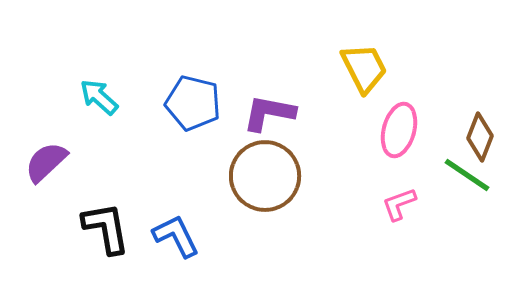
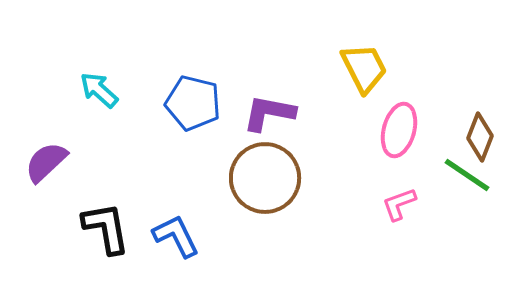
cyan arrow: moved 7 px up
brown circle: moved 2 px down
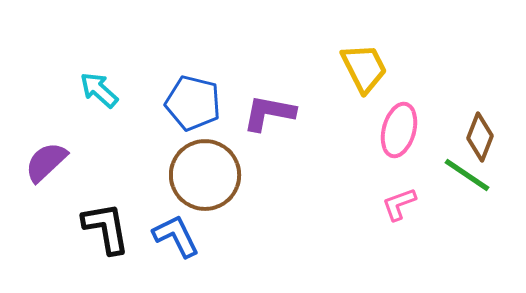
brown circle: moved 60 px left, 3 px up
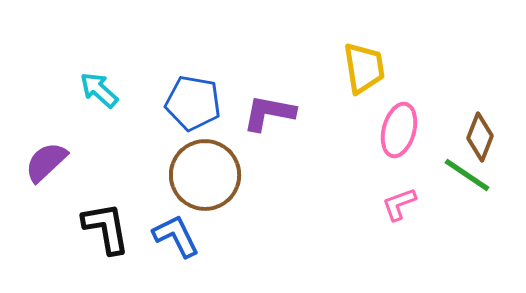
yellow trapezoid: rotated 18 degrees clockwise
blue pentagon: rotated 4 degrees counterclockwise
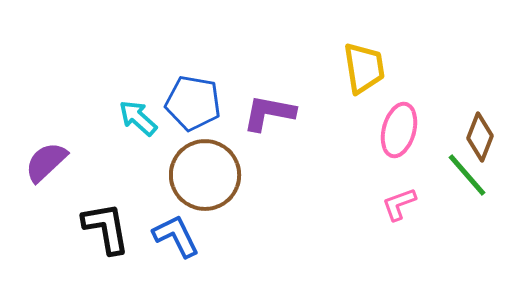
cyan arrow: moved 39 px right, 28 px down
green line: rotated 15 degrees clockwise
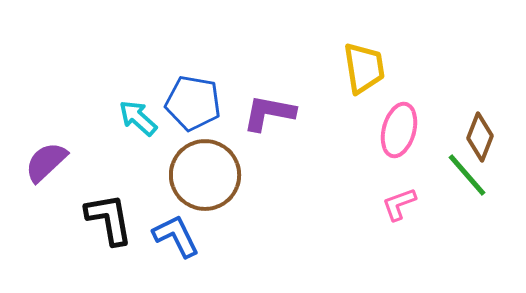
black L-shape: moved 3 px right, 9 px up
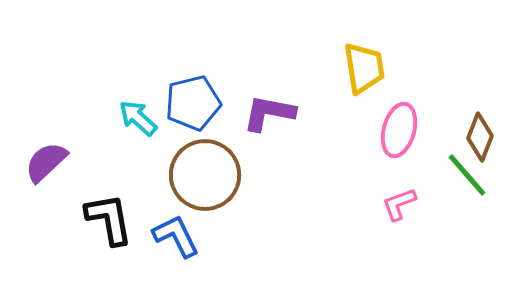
blue pentagon: rotated 24 degrees counterclockwise
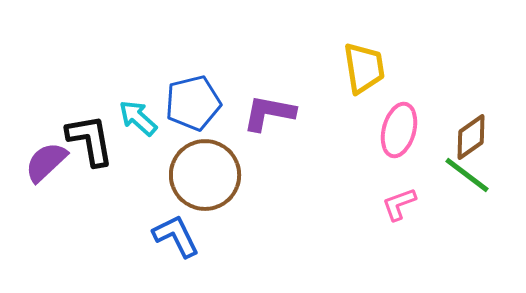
brown diamond: moved 9 px left; rotated 33 degrees clockwise
green line: rotated 12 degrees counterclockwise
black L-shape: moved 19 px left, 79 px up
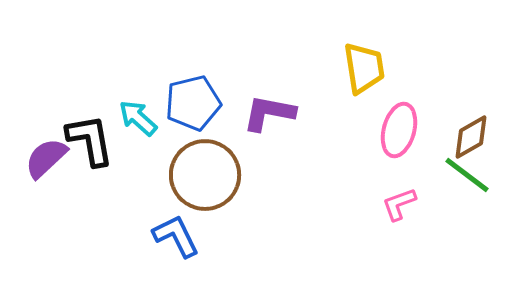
brown diamond: rotated 6 degrees clockwise
purple semicircle: moved 4 px up
